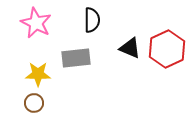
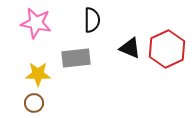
pink star: rotated 16 degrees counterclockwise
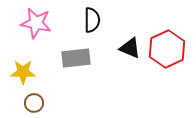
yellow star: moved 15 px left, 2 px up
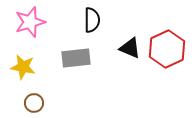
pink star: moved 6 px left, 1 px up; rotated 28 degrees counterclockwise
yellow star: moved 5 px up; rotated 10 degrees clockwise
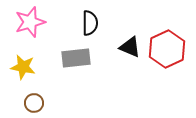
black semicircle: moved 2 px left, 3 px down
black triangle: moved 1 px up
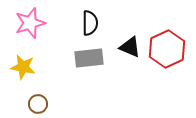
pink star: moved 1 px down
gray rectangle: moved 13 px right
brown circle: moved 4 px right, 1 px down
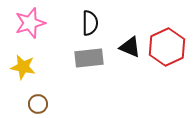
red hexagon: moved 2 px up
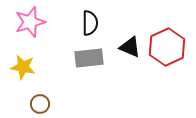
pink star: moved 1 px up
brown circle: moved 2 px right
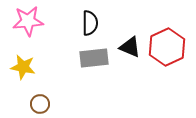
pink star: moved 2 px left, 1 px up; rotated 12 degrees clockwise
gray rectangle: moved 5 px right
